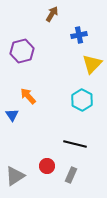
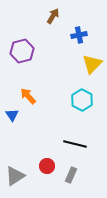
brown arrow: moved 1 px right, 2 px down
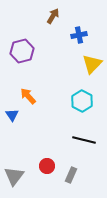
cyan hexagon: moved 1 px down
black line: moved 9 px right, 4 px up
gray triangle: moved 1 px left; rotated 20 degrees counterclockwise
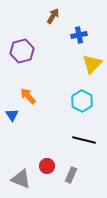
gray triangle: moved 7 px right, 3 px down; rotated 45 degrees counterclockwise
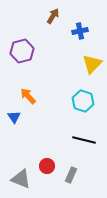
blue cross: moved 1 px right, 4 px up
cyan hexagon: moved 1 px right; rotated 10 degrees counterclockwise
blue triangle: moved 2 px right, 2 px down
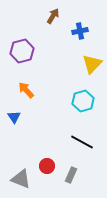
orange arrow: moved 2 px left, 6 px up
cyan hexagon: rotated 25 degrees clockwise
black line: moved 2 px left, 2 px down; rotated 15 degrees clockwise
